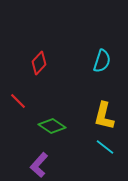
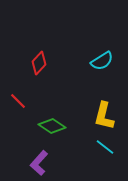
cyan semicircle: rotated 40 degrees clockwise
purple L-shape: moved 2 px up
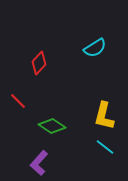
cyan semicircle: moved 7 px left, 13 px up
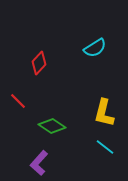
yellow L-shape: moved 3 px up
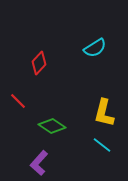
cyan line: moved 3 px left, 2 px up
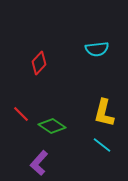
cyan semicircle: moved 2 px right, 1 px down; rotated 25 degrees clockwise
red line: moved 3 px right, 13 px down
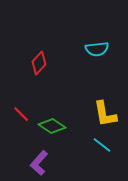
yellow L-shape: moved 1 px right, 1 px down; rotated 24 degrees counterclockwise
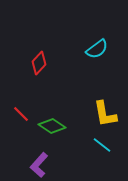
cyan semicircle: rotated 30 degrees counterclockwise
purple L-shape: moved 2 px down
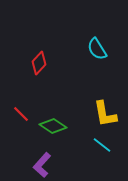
cyan semicircle: rotated 95 degrees clockwise
green diamond: moved 1 px right
purple L-shape: moved 3 px right
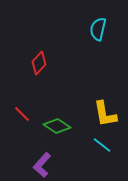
cyan semicircle: moved 1 px right, 20 px up; rotated 45 degrees clockwise
red line: moved 1 px right
green diamond: moved 4 px right
